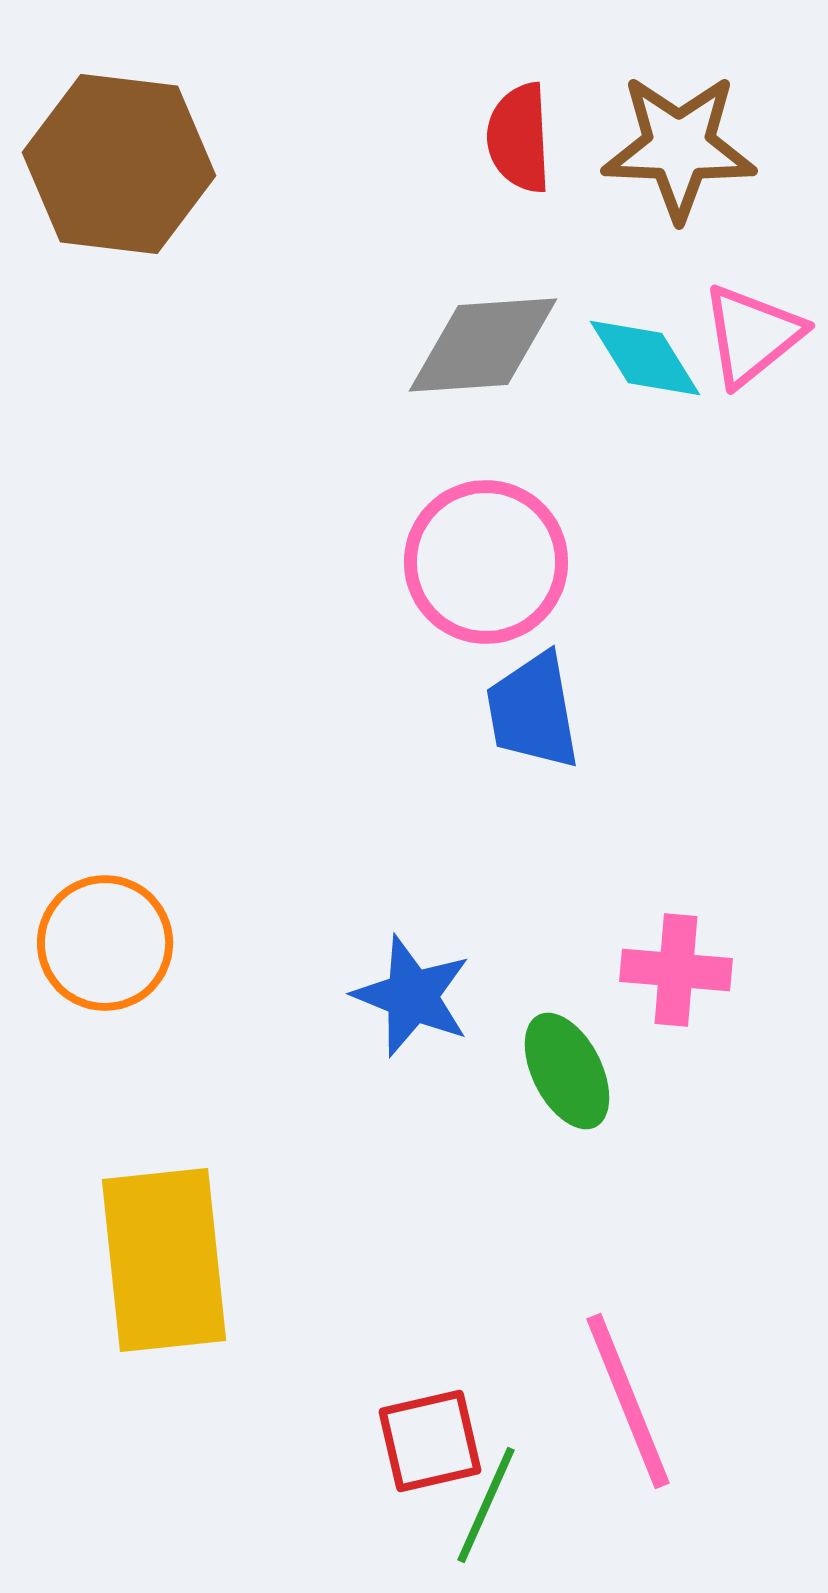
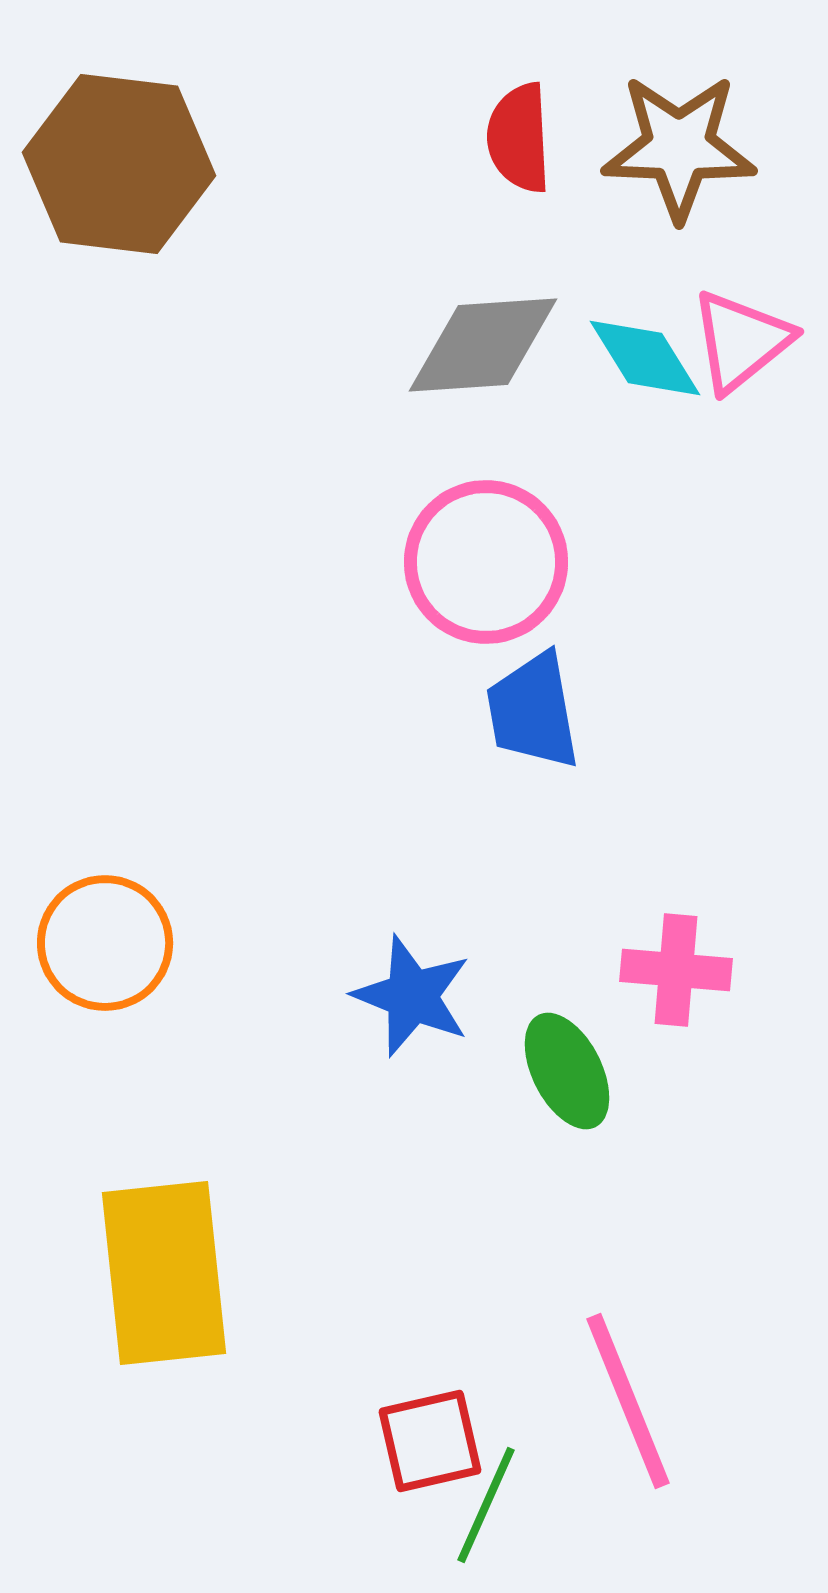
pink triangle: moved 11 px left, 6 px down
yellow rectangle: moved 13 px down
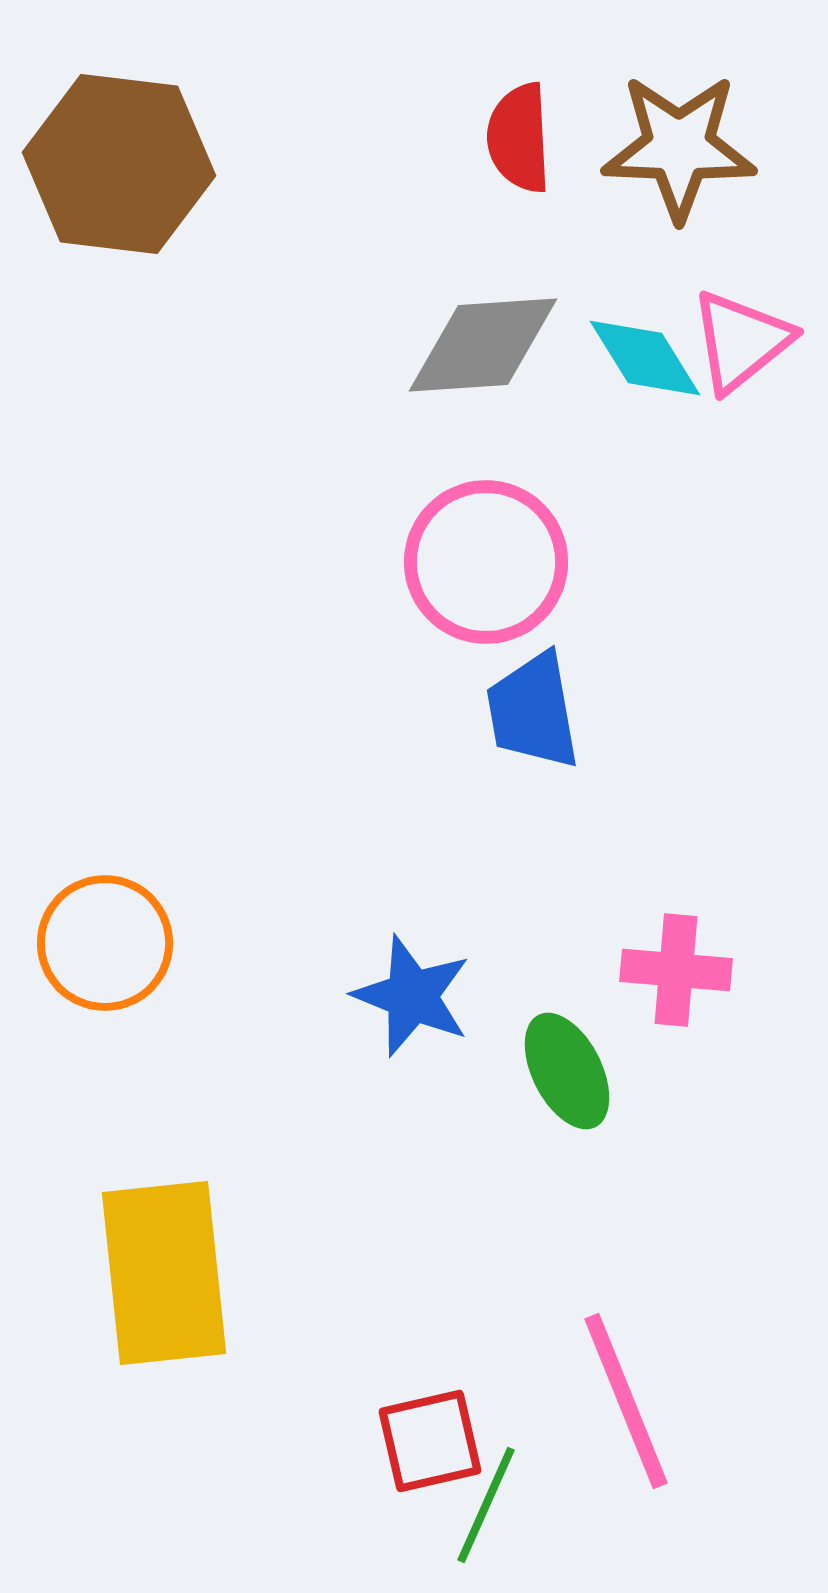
pink line: moved 2 px left
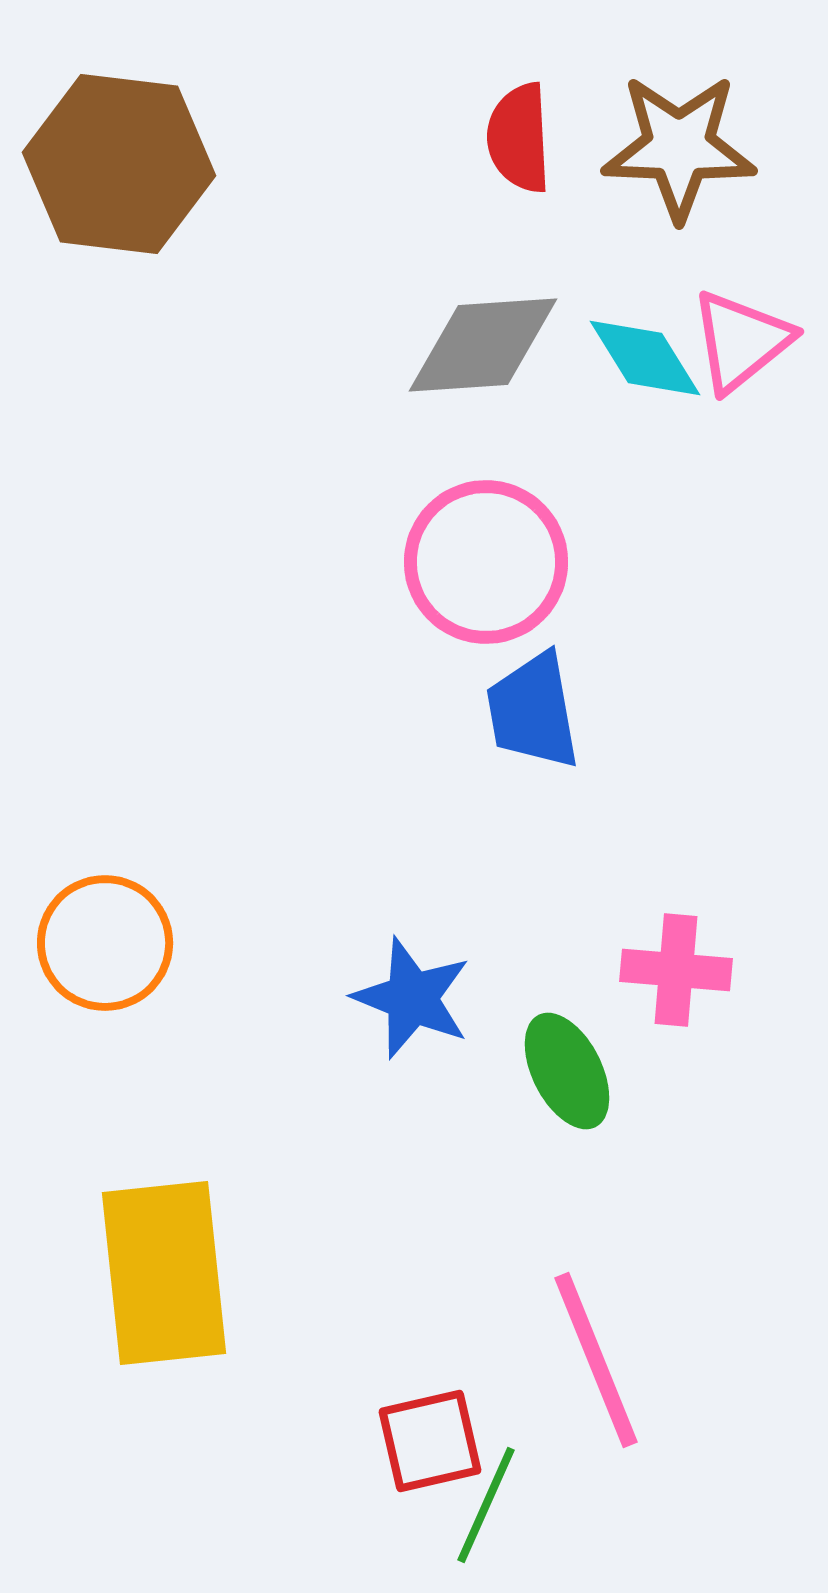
blue star: moved 2 px down
pink line: moved 30 px left, 41 px up
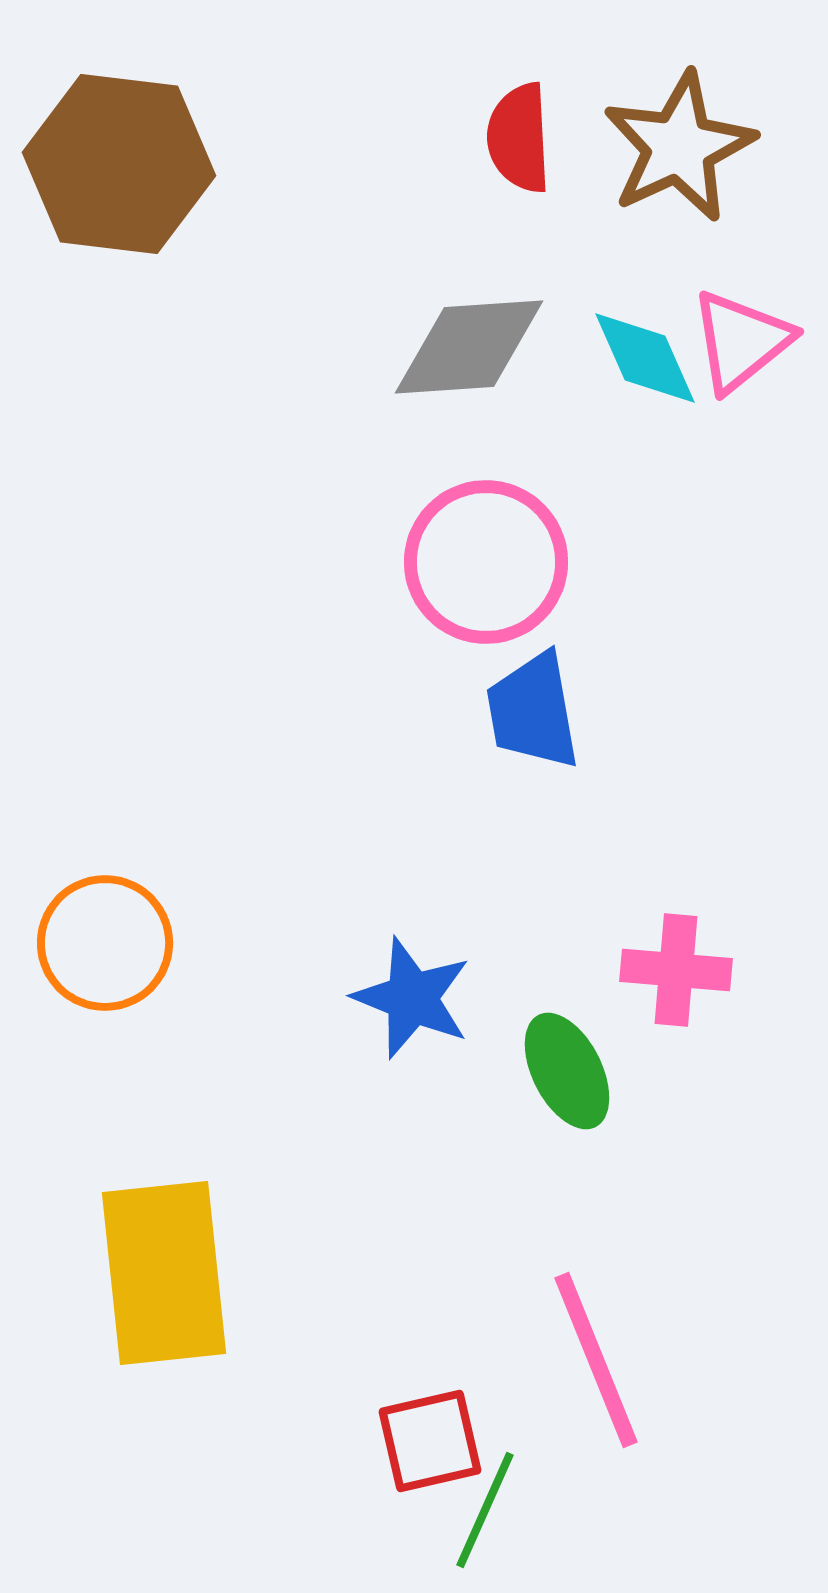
brown star: rotated 27 degrees counterclockwise
gray diamond: moved 14 px left, 2 px down
cyan diamond: rotated 8 degrees clockwise
green line: moved 1 px left, 5 px down
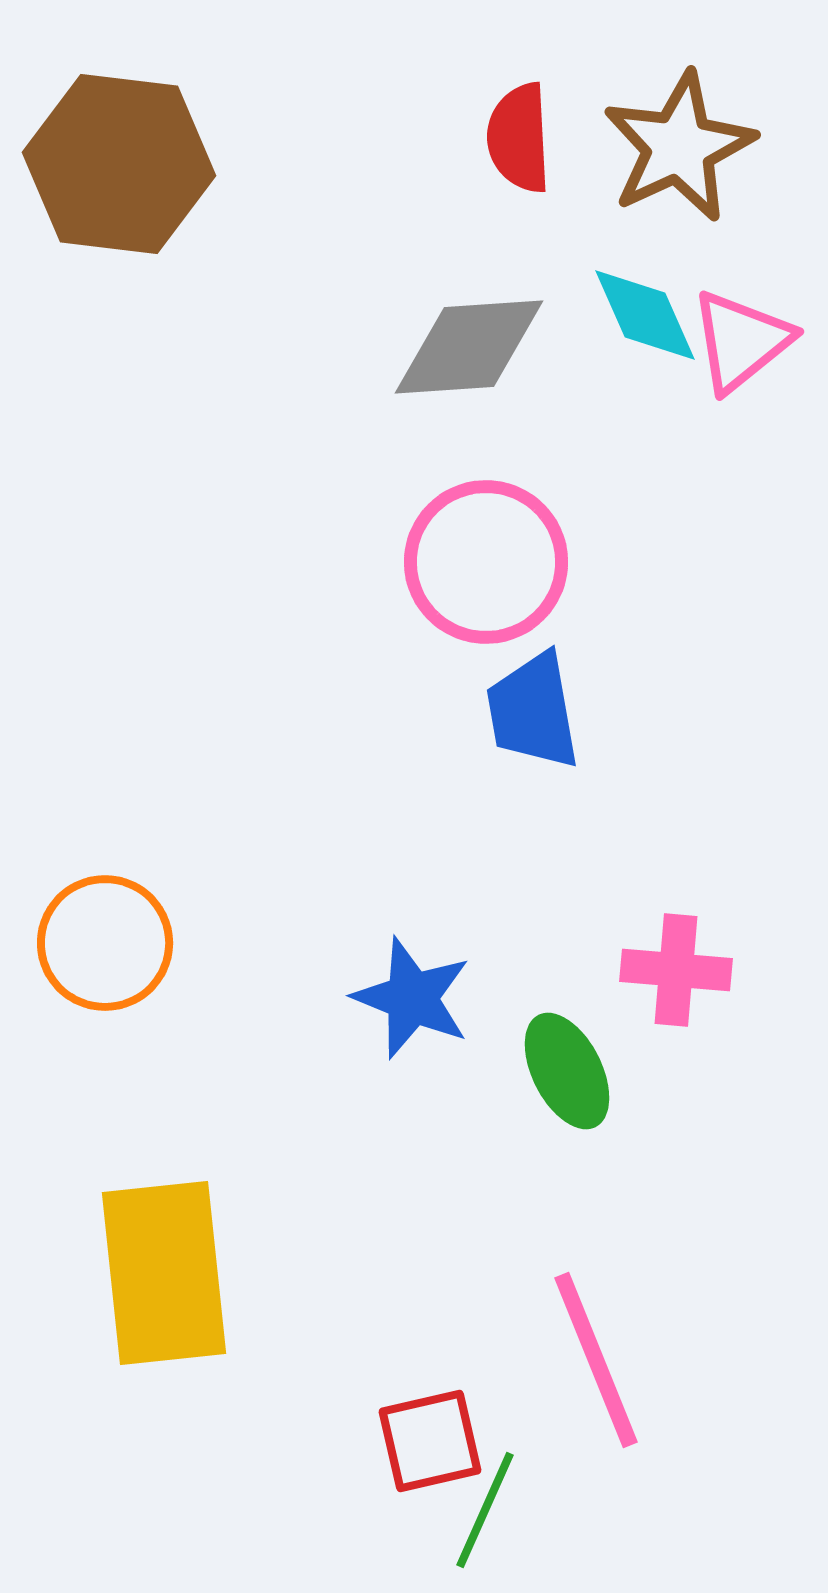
cyan diamond: moved 43 px up
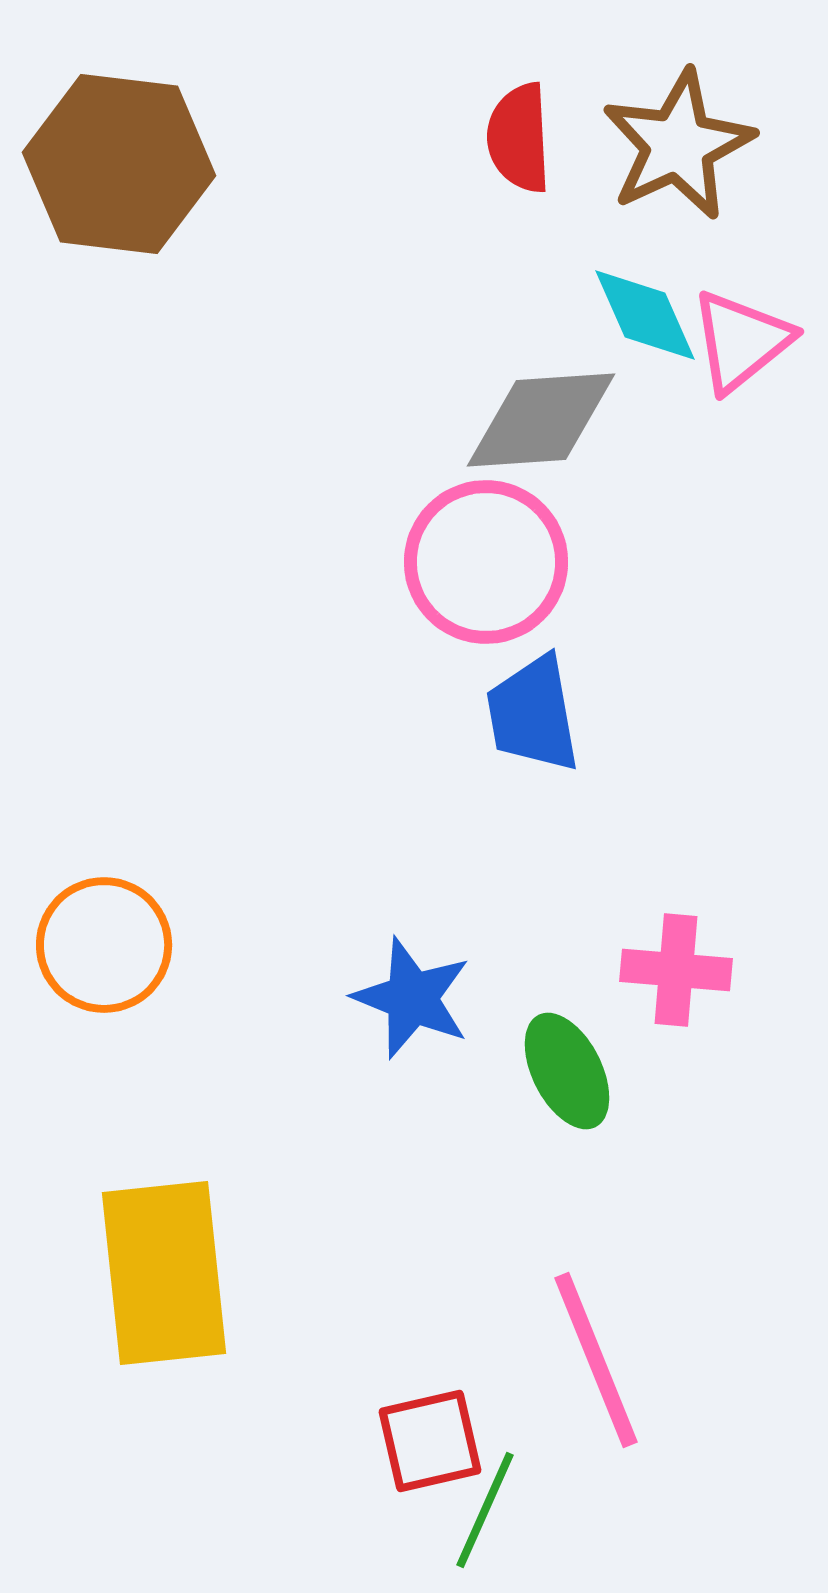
brown star: moved 1 px left, 2 px up
gray diamond: moved 72 px right, 73 px down
blue trapezoid: moved 3 px down
orange circle: moved 1 px left, 2 px down
